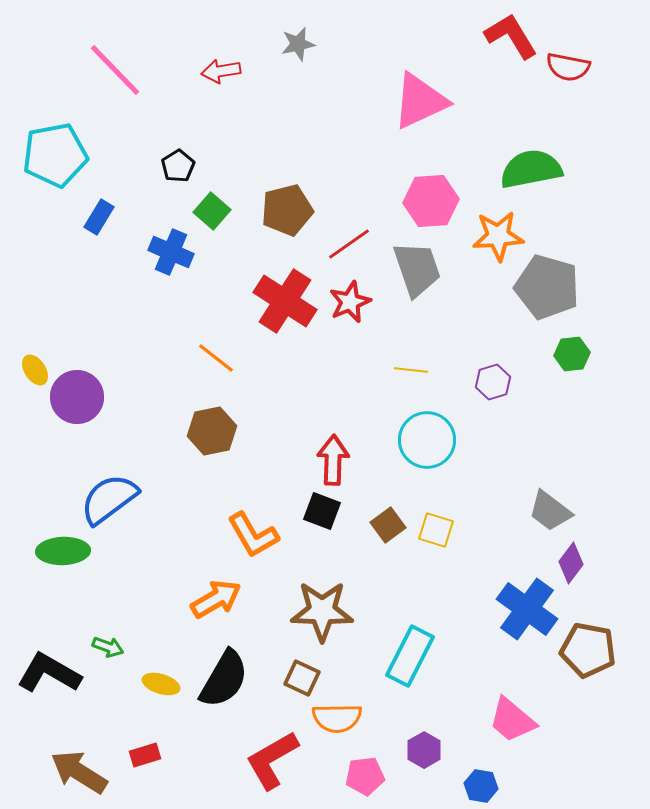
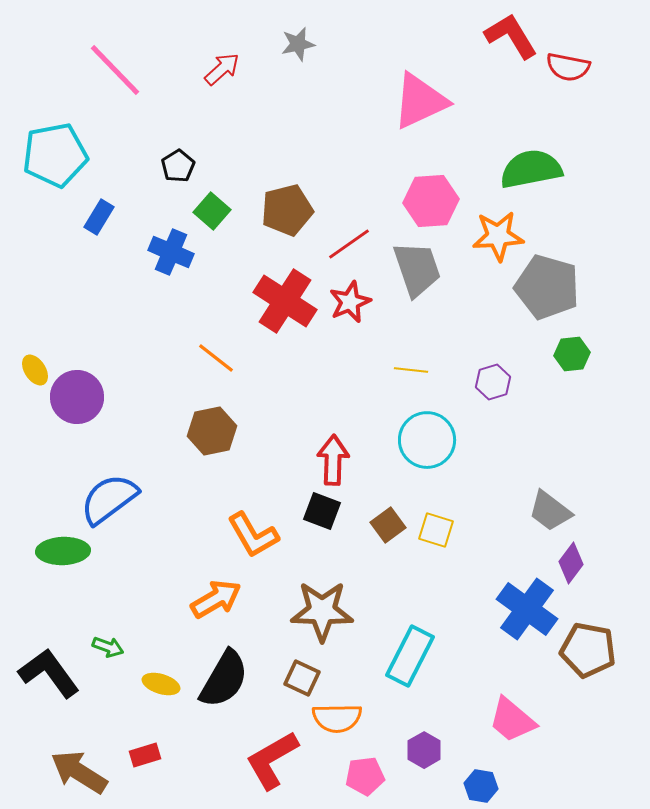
red arrow at (221, 71): moved 1 px right, 2 px up; rotated 147 degrees clockwise
black L-shape at (49, 673): rotated 24 degrees clockwise
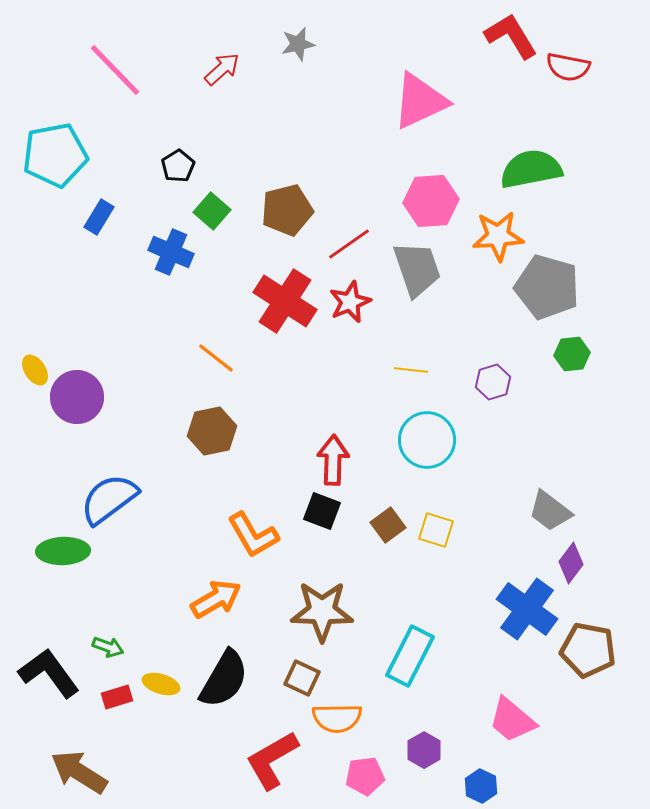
red rectangle at (145, 755): moved 28 px left, 58 px up
blue hexagon at (481, 786): rotated 16 degrees clockwise
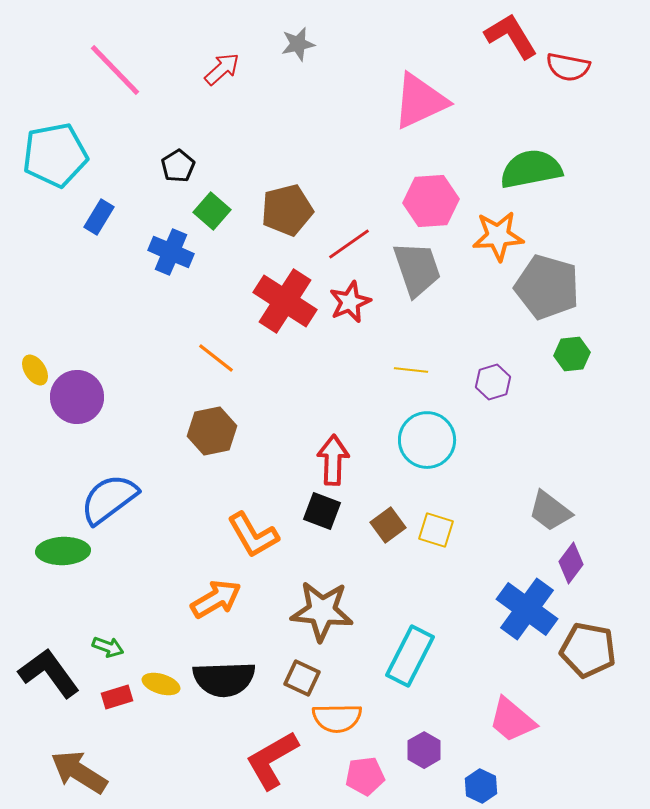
brown star at (322, 611): rotated 4 degrees clockwise
black semicircle at (224, 679): rotated 58 degrees clockwise
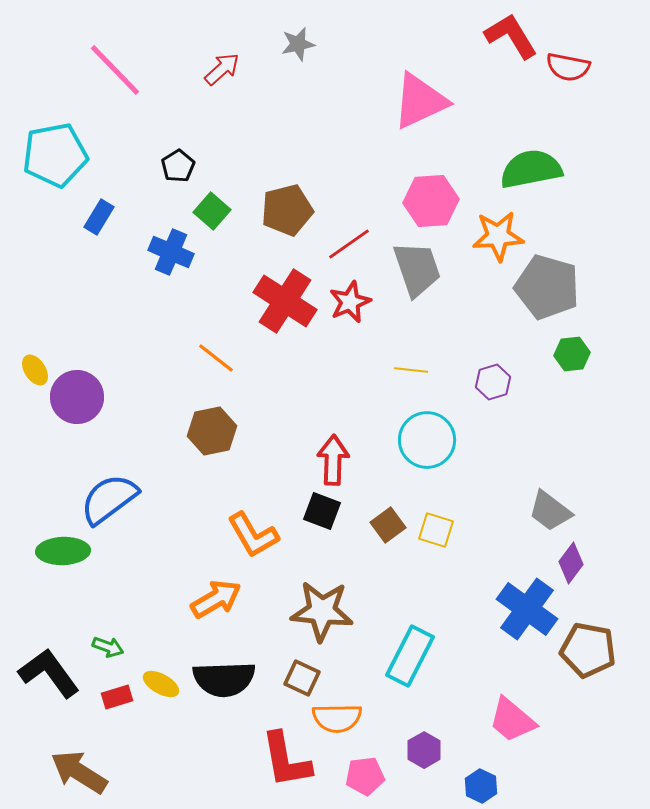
yellow ellipse at (161, 684): rotated 12 degrees clockwise
red L-shape at (272, 760): moved 14 px right; rotated 70 degrees counterclockwise
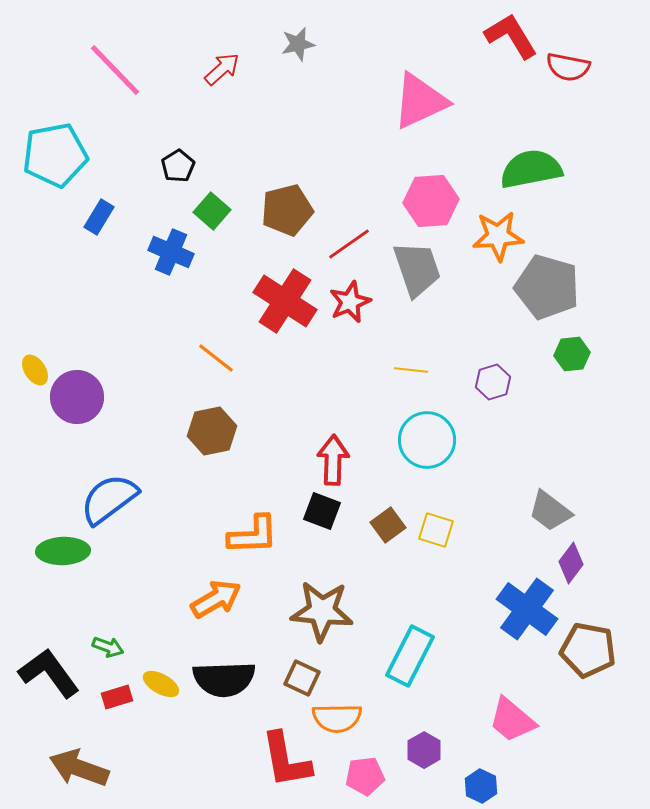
orange L-shape at (253, 535): rotated 62 degrees counterclockwise
brown arrow at (79, 772): moved 4 px up; rotated 12 degrees counterclockwise
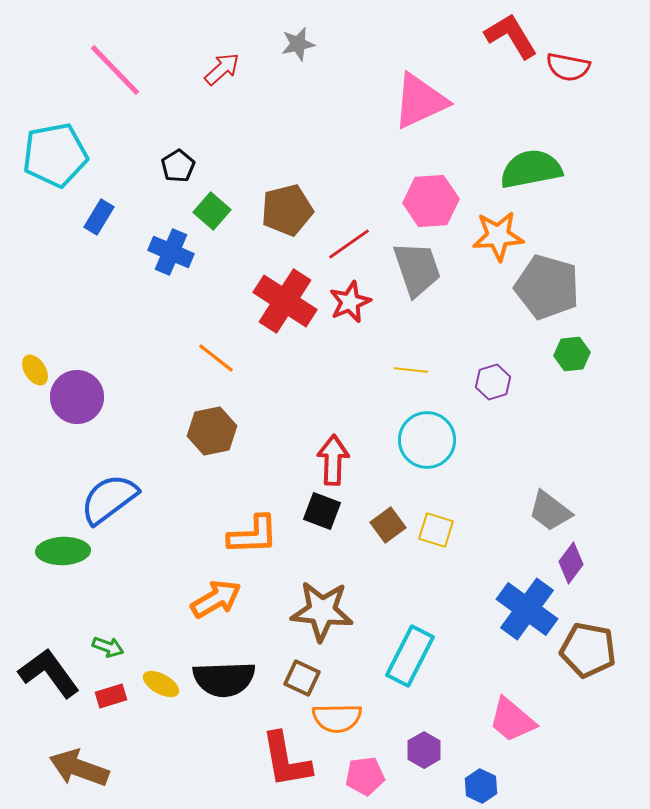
red rectangle at (117, 697): moved 6 px left, 1 px up
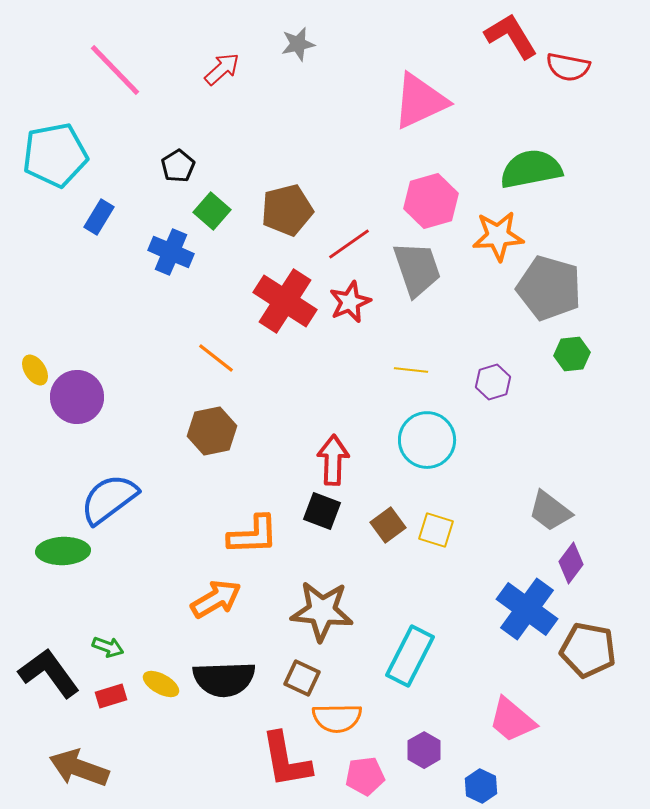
pink hexagon at (431, 201): rotated 12 degrees counterclockwise
gray pentagon at (547, 287): moved 2 px right, 1 px down
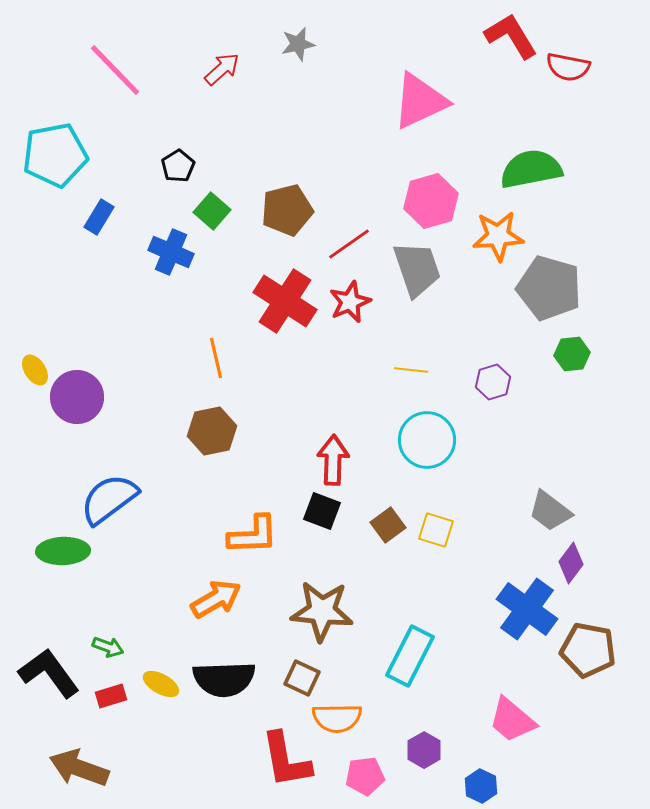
orange line at (216, 358): rotated 39 degrees clockwise
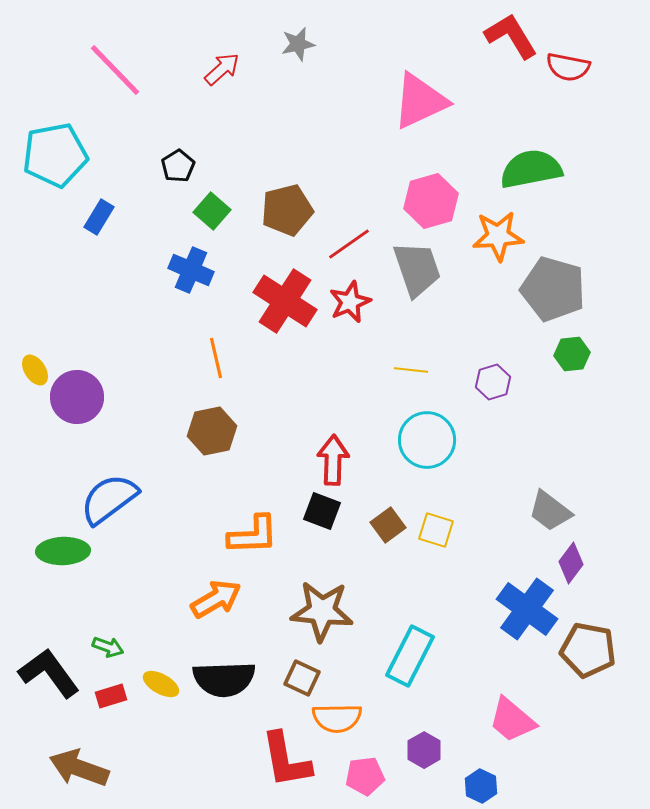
blue cross at (171, 252): moved 20 px right, 18 px down
gray pentagon at (549, 288): moved 4 px right, 1 px down
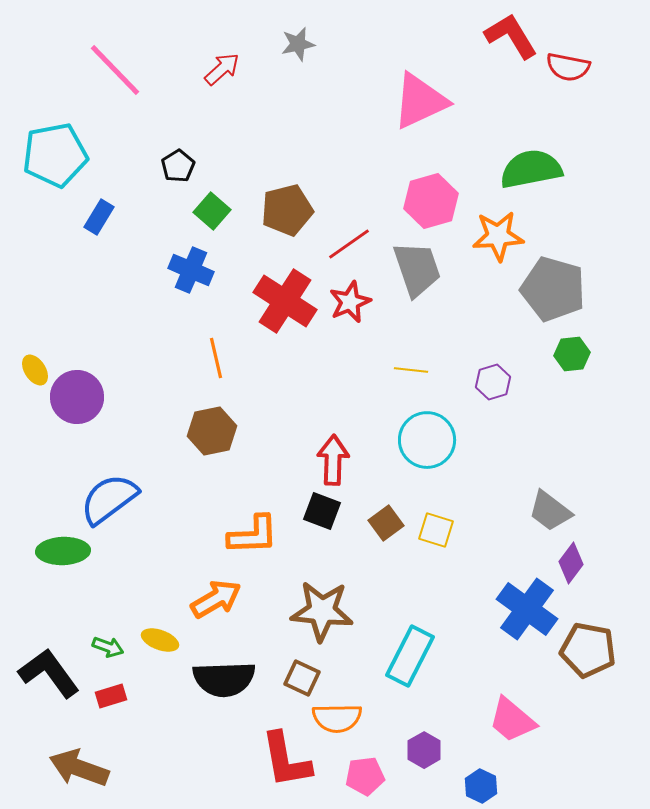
brown square at (388, 525): moved 2 px left, 2 px up
yellow ellipse at (161, 684): moved 1 px left, 44 px up; rotated 9 degrees counterclockwise
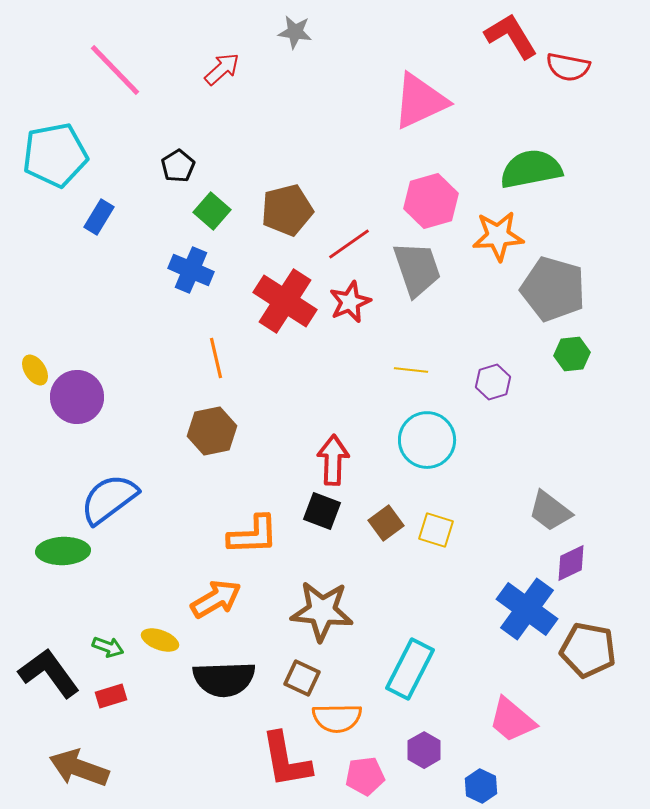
gray star at (298, 44): moved 3 px left, 12 px up; rotated 20 degrees clockwise
purple diamond at (571, 563): rotated 27 degrees clockwise
cyan rectangle at (410, 656): moved 13 px down
